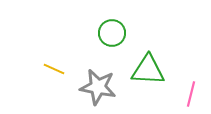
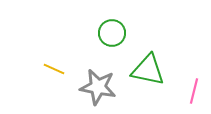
green triangle: rotated 9 degrees clockwise
pink line: moved 3 px right, 3 px up
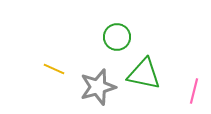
green circle: moved 5 px right, 4 px down
green triangle: moved 4 px left, 4 px down
gray star: rotated 27 degrees counterclockwise
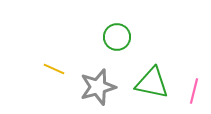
green triangle: moved 8 px right, 9 px down
